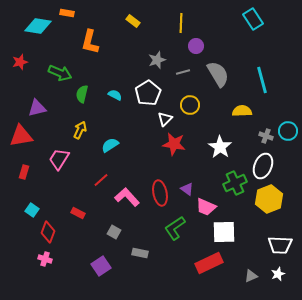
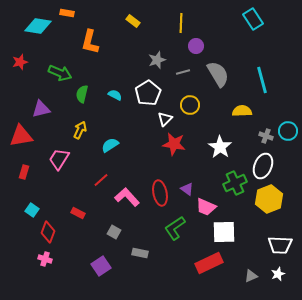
purple triangle at (37, 108): moved 4 px right, 1 px down
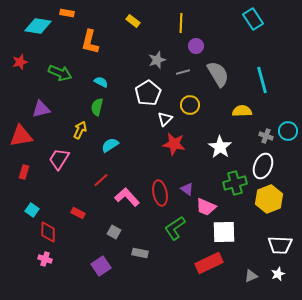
green semicircle at (82, 94): moved 15 px right, 13 px down
cyan semicircle at (115, 95): moved 14 px left, 13 px up
green cross at (235, 183): rotated 10 degrees clockwise
red diamond at (48, 232): rotated 20 degrees counterclockwise
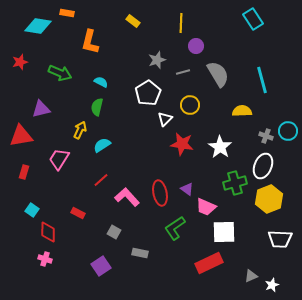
red star at (174, 144): moved 8 px right
cyan semicircle at (110, 145): moved 8 px left
white trapezoid at (280, 245): moved 6 px up
white star at (278, 274): moved 6 px left, 11 px down
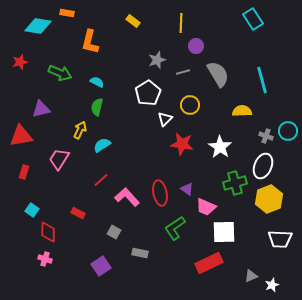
cyan semicircle at (101, 82): moved 4 px left
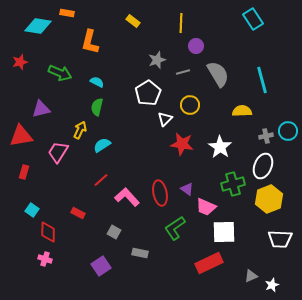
gray cross at (266, 136): rotated 32 degrees counterclockwise
pink trapezoid at (59, 159): moved 1 px left, 7 px up
green cross at (235, 183): moved 2 px left, 1 px down
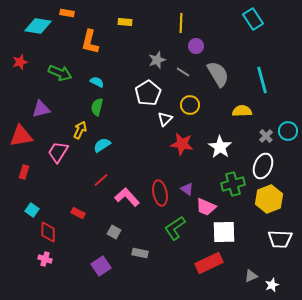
yellow rectangle at (133, 21): moved 8 px left, 1 px down; rotated 32 degrees counterclockwise
gray line at (183, 72): rotated 48 degrees clockwise
gray cross at (266, 136): rotated 32 degrees counterclockwise
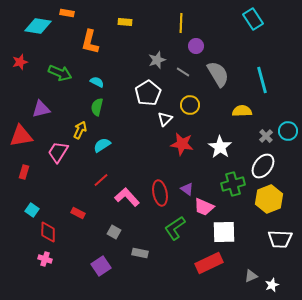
white ellipse at (263, 166): rotated 15 degrees clockwise
pink trapezoid at (206, 207): moved 2 px left
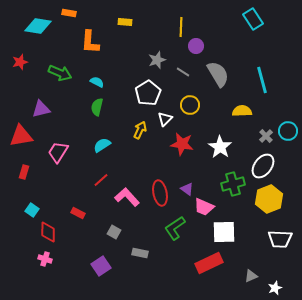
orange rectangle at (67, 13): moved 2 px right
yellow line at (181, 23): moved 4 px down
orange L-shape at (90, 42): rotated 10 degrees counterclockwise
yellow arrow at (80, 130): moved 60 px right
white star at (272, 285): moved 3 px right, 3 px down
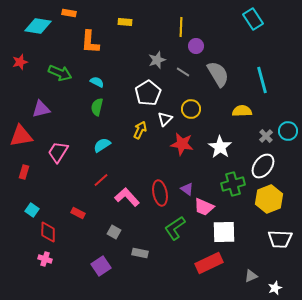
yellow circle at (190, 105): moved 1 px right, 4 px down
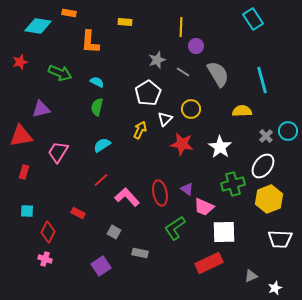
cyan square at (32, 210): moved 5 px left, 1 px down; rotated 32 degrees counterclockwise
red diamond at (48, 232): rotated 25 degrees clockwise
